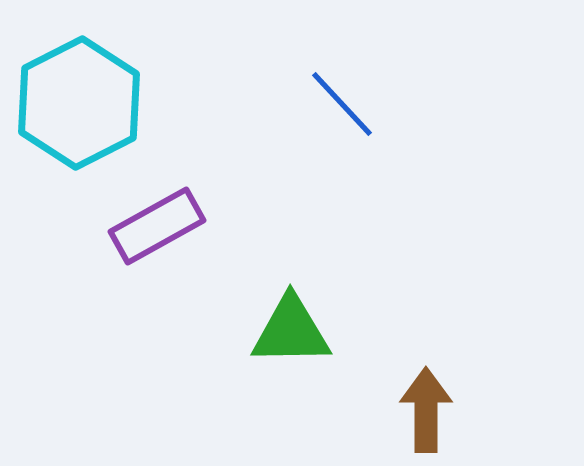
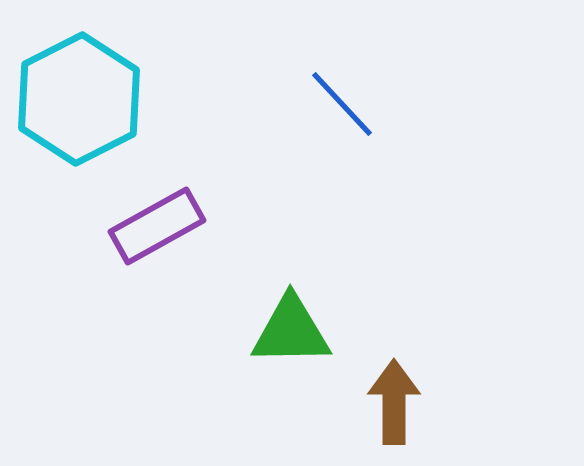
cyan hexagon: moved 4 px up
brown arrow: moved 32 px left, 8 px up
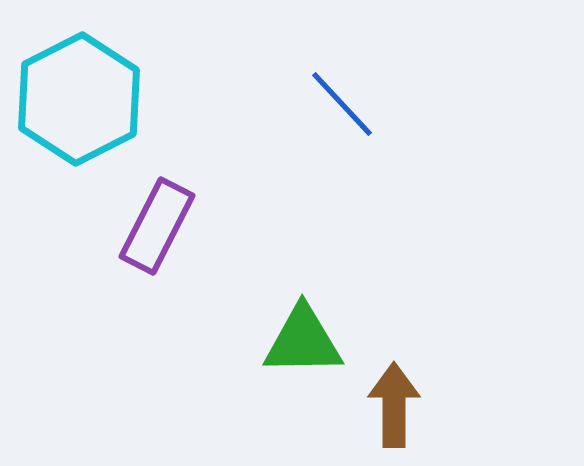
purple rectangle: rotated 34 degrees counterclockwise
green triangle: moved 12 px right, 10 px down
brown arrow: moved 3 px down
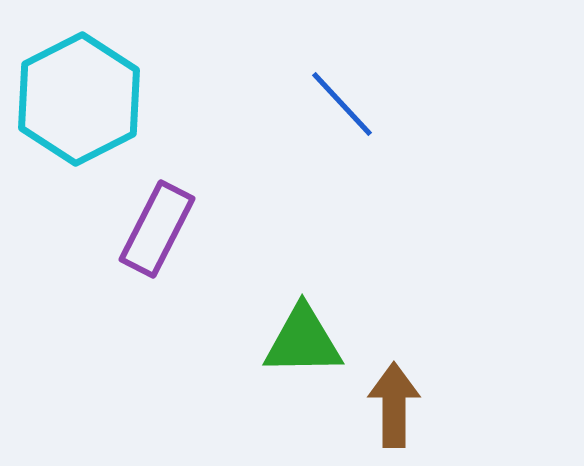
purple rectangle: moved 3 px down
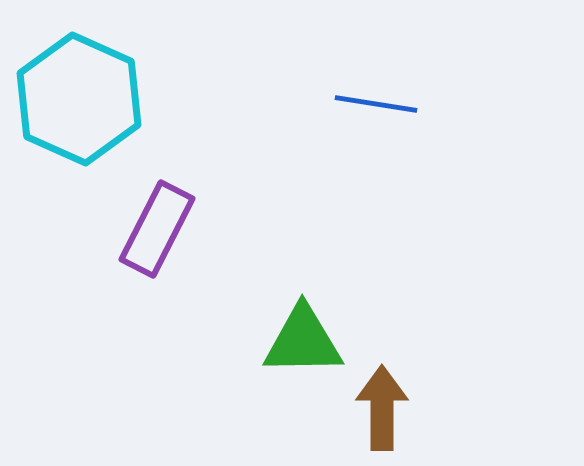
cyan hexagon: rotated 9 degrees counterclockwise
blue line: moved 34 px right; rotated 38 degrees counterclockwise
brown arrow: moved 12 px left, 3 px down
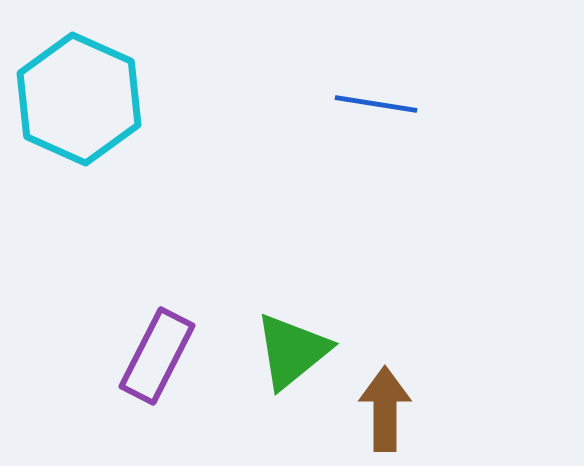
purple rectangle: moved 127 px down
green triangle: moved 11 px left, 10 px down; rotated 38 degrees counterclockwise
brown arrow: moved 3 px right, 1 px down
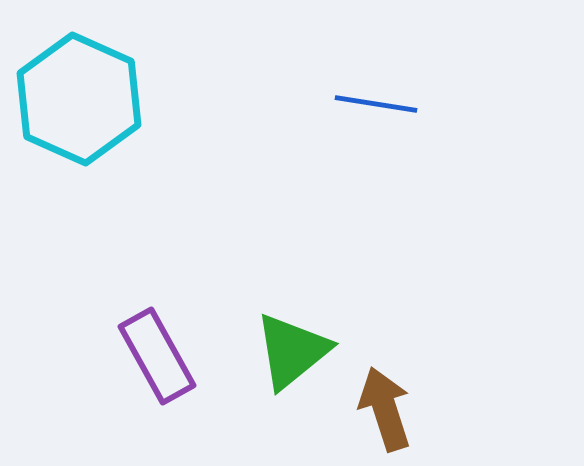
purple rectangle: rotated 56 degrees counterclockwise
brown arrow: rotated 18 degrees counterclockwise
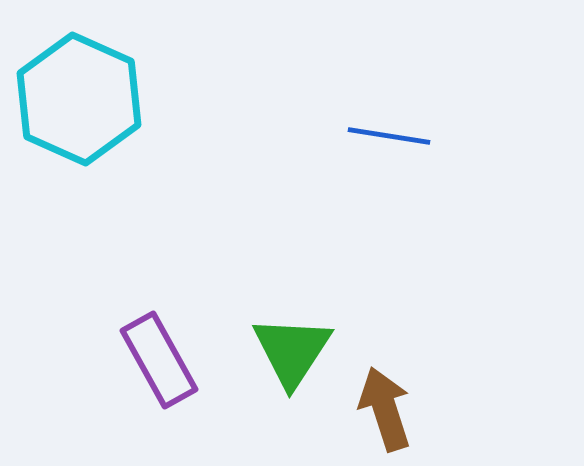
blue line: moved 13 px right, 32 px down
green triangle: rotated 18 degrees counterclockwise
purple rectangle: moved 2 px right, 4 px down
